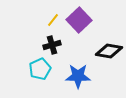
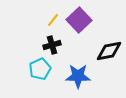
black diamond: rotated 20 degrees counterclockwise
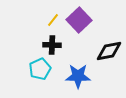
black cross: rotated 18 degrees clockwise
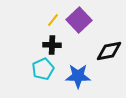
cyan pentagon: moved 3 px right
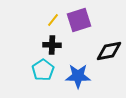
purple square: rotated 25 degrees clockwise
cyan pentagon: moved 1 px down; rotated 10 degrees counterclockwise
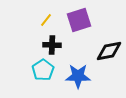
yellow line: moved 7 px left
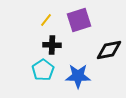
black diamond: moved 1 px up
